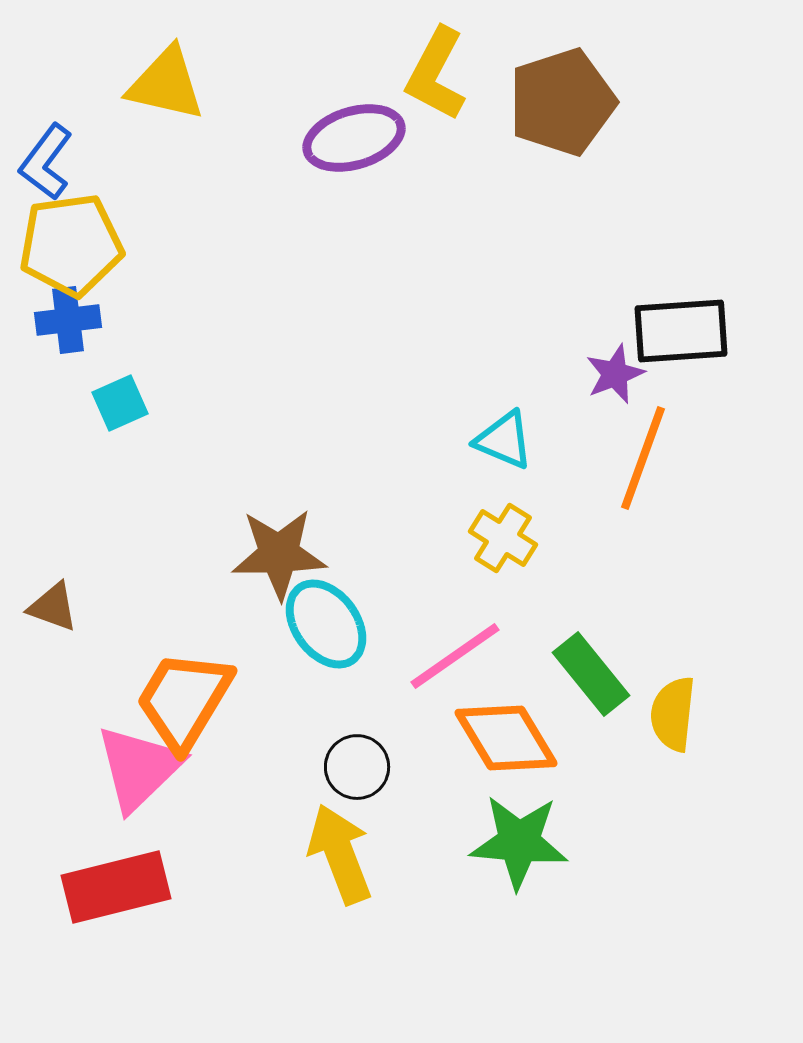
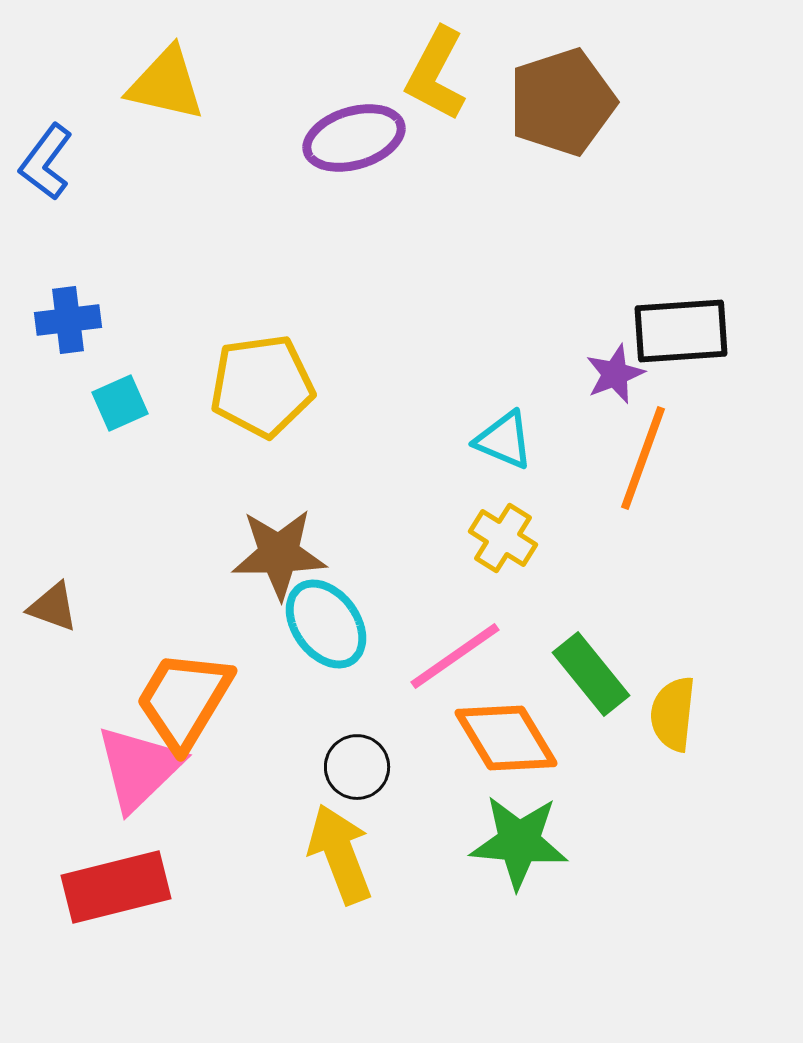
yellow pentagon: moved 191 px right, 141 px down
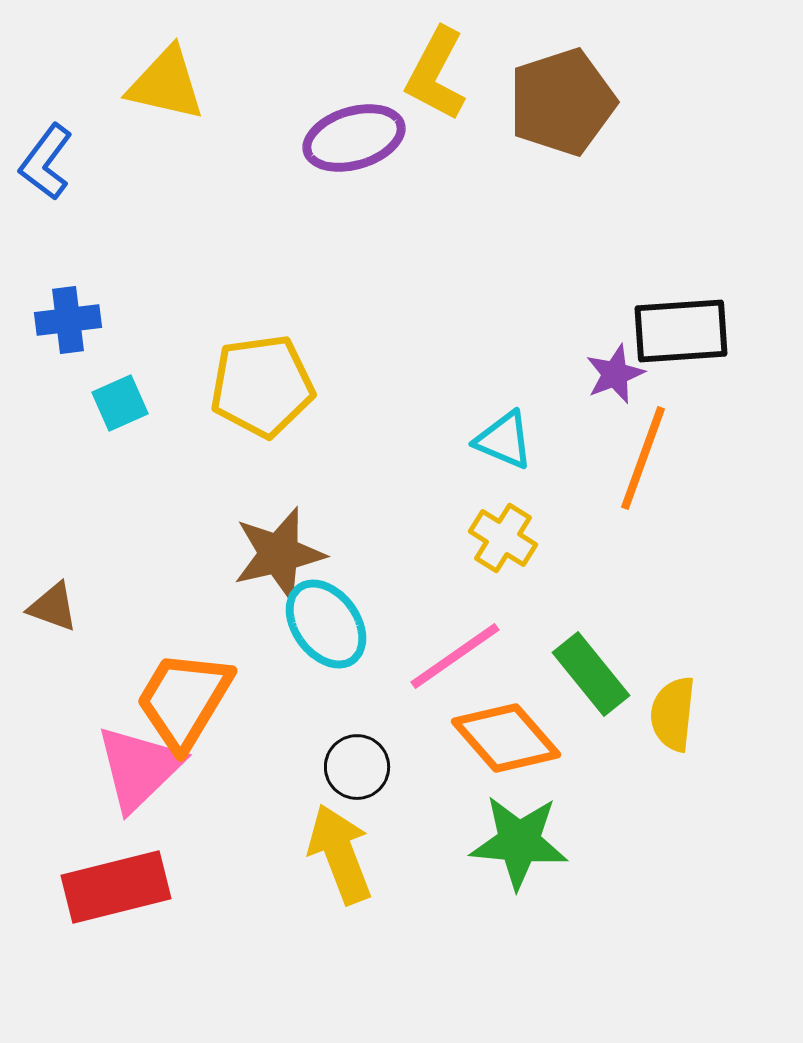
brown star: rotated 12 degrees counterclockwise
orange diamond: rotated 10 degrees counterclockwise
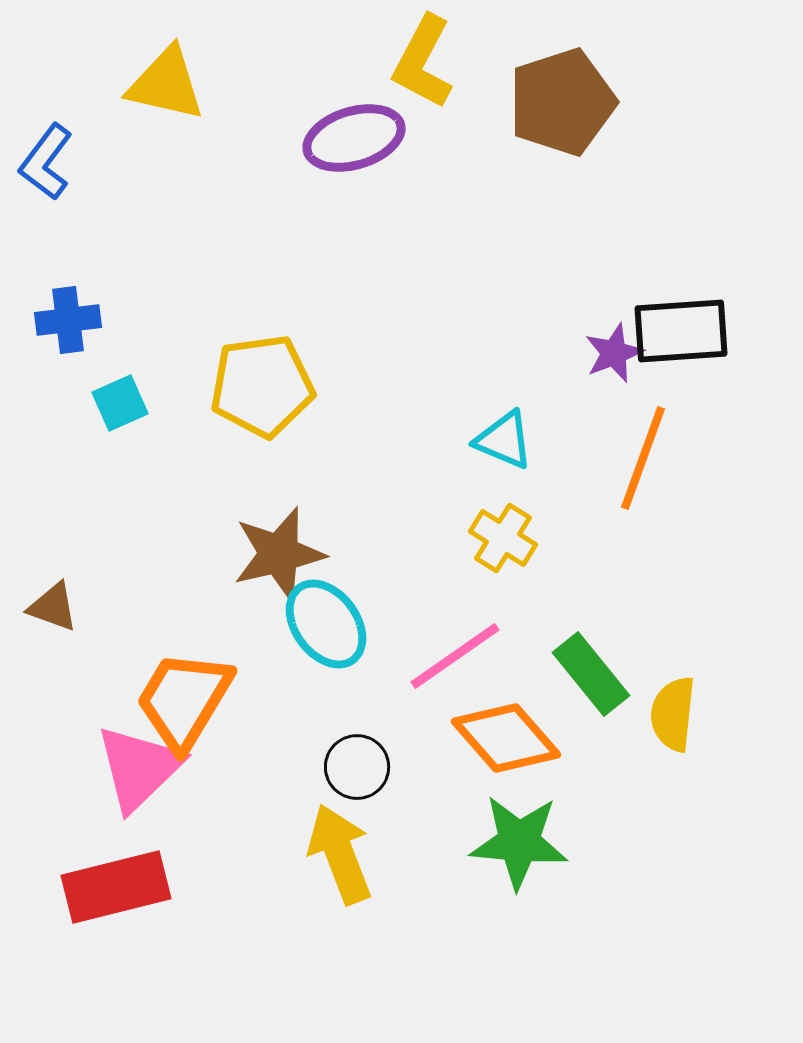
yellow L-shape: moved 13 px left, 12 px up
purple star: moved 1 px left, 21 px up
